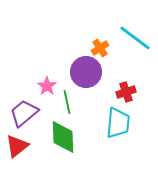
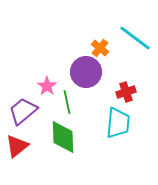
orange cross: rotated 18 degrees counterclockwise
purple trapezoid: moved 1 px left, 2 px up
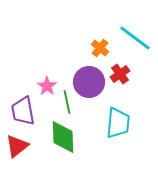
purple circle: moved 3 px right, 10 px down
red cross: moved 6 px left, 18 px up; rotated 18 degrees counterclockwise
purple trapezoid: rotated 60 degrees counterclockwise
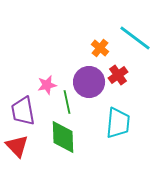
red cross: moved 2 px left, 1 px down
pink star: moved 1 px up; rotated 24 degrees clockwise
red triangle: rotated 35 degrees counterclockwise
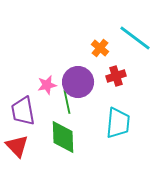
red cross: moved 2 px left, 1 px down; rotated 18 degrees clockwise
purple circle: moved 11 px left
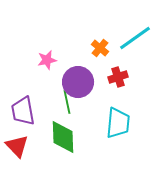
cyan line: rotated 72 degrees counterclockwise
red cross: moved 2 px right, 1 px down
pink star: moved 25 px up
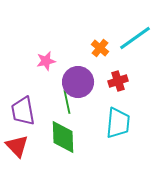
pink star: moved 1 px left, 1 px down
red cross: moved 4 px down
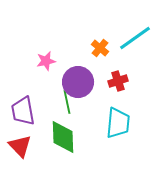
red triangle: moved 3 px right
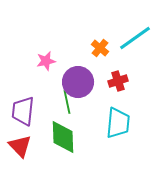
purple trapezoid: rotated 16 degrees clockwise
